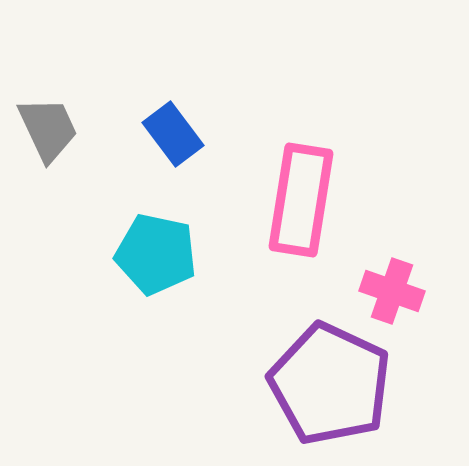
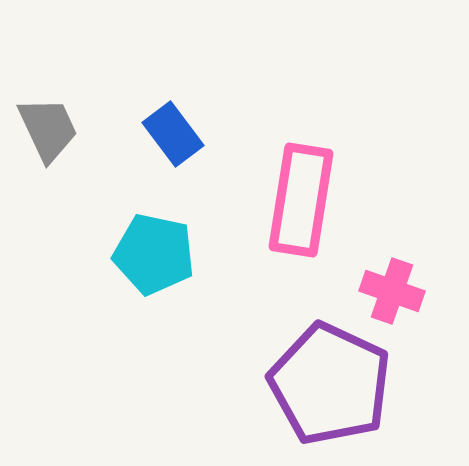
cyan pentagon: moved 2 px left
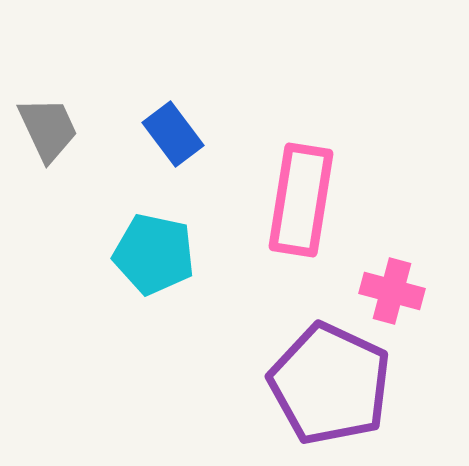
pink cross: rotated 4 degrees counterclockwise
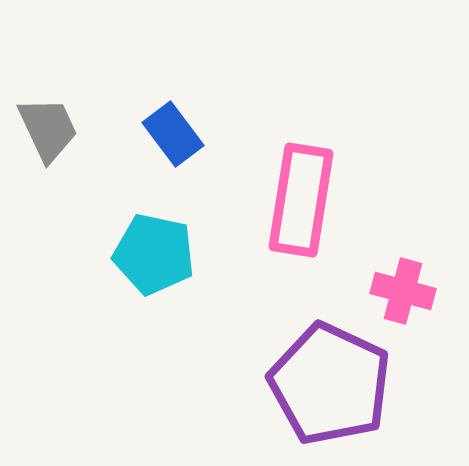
pink cross: moved 11 px right
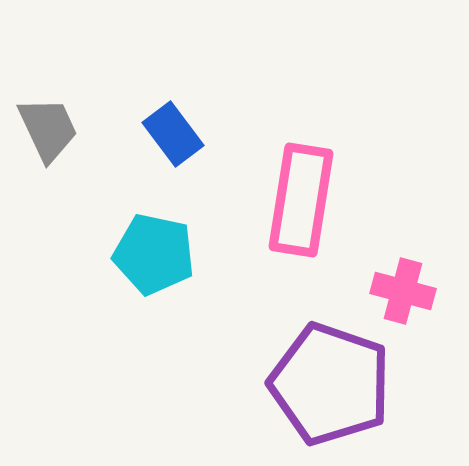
purple pentagon: rotated 6 degrees counterclockwise
